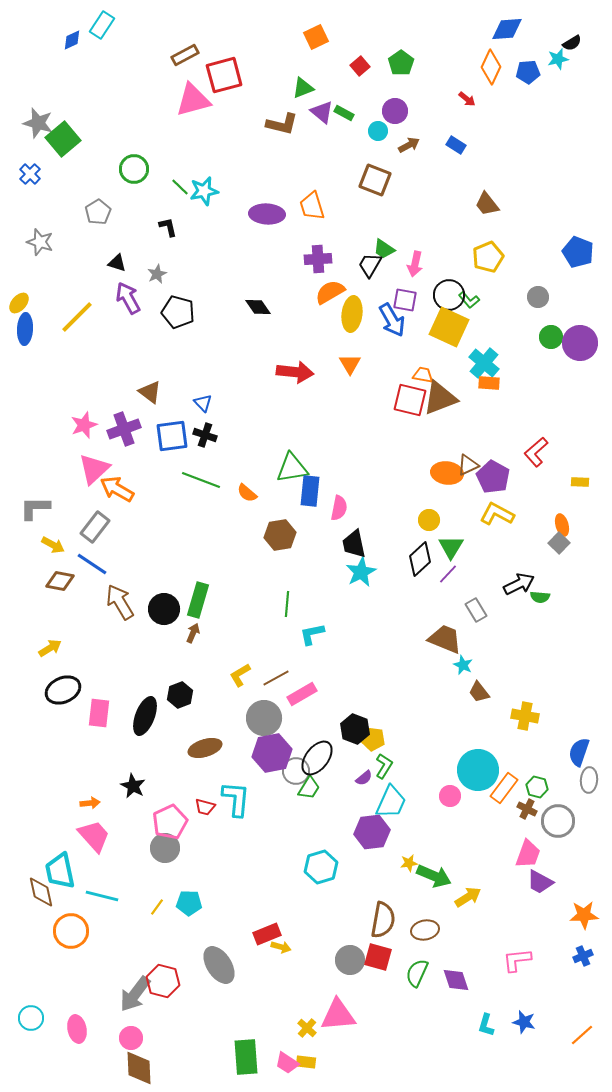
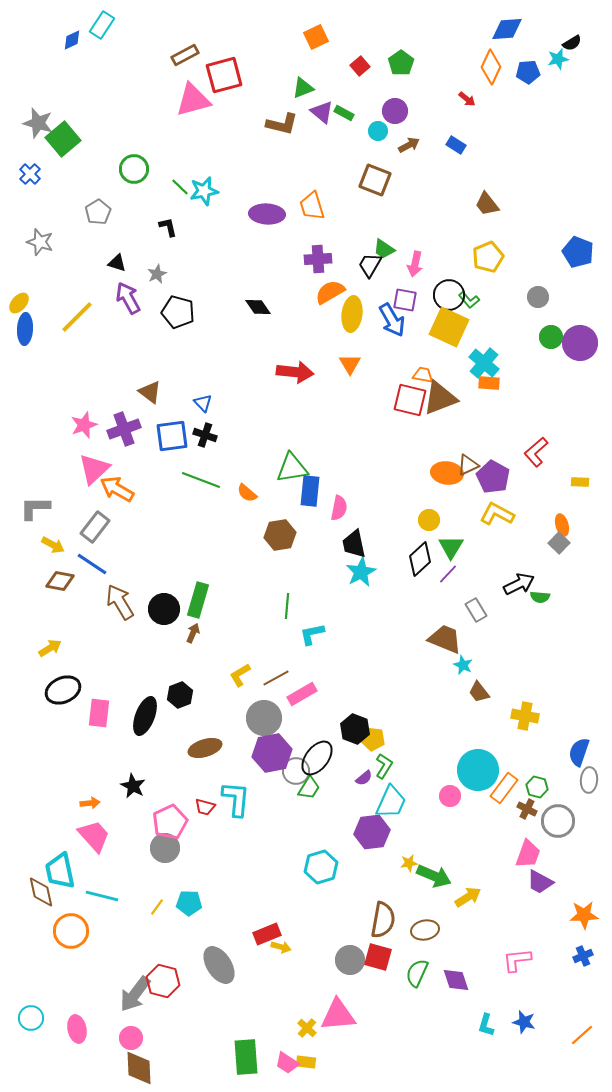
green line at (287, 604): moved 2 px down
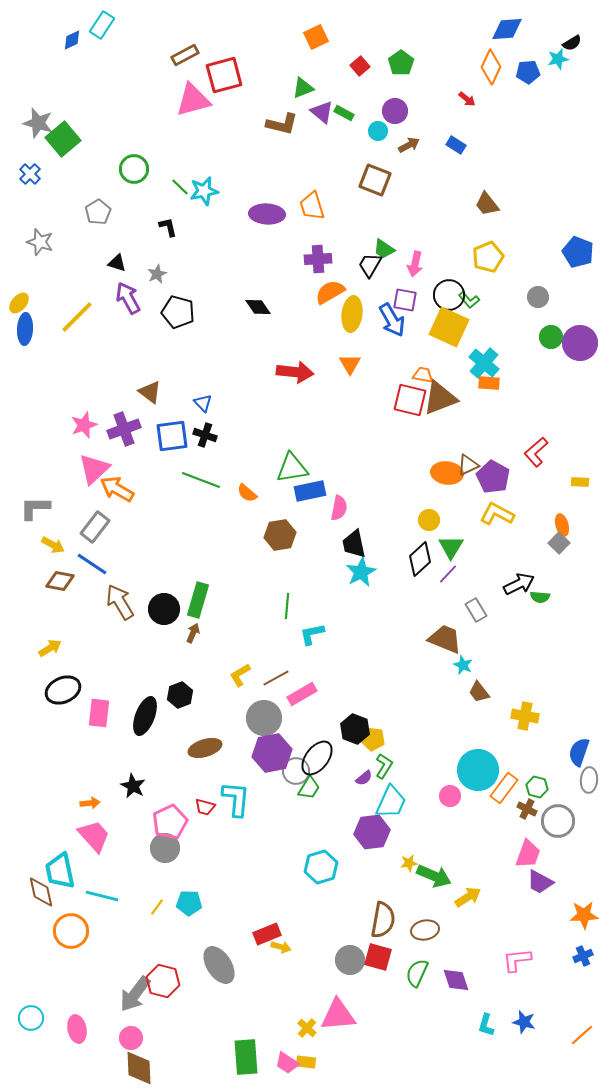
blue rectangle at (310, 491): rotated 72 degrees clockwise
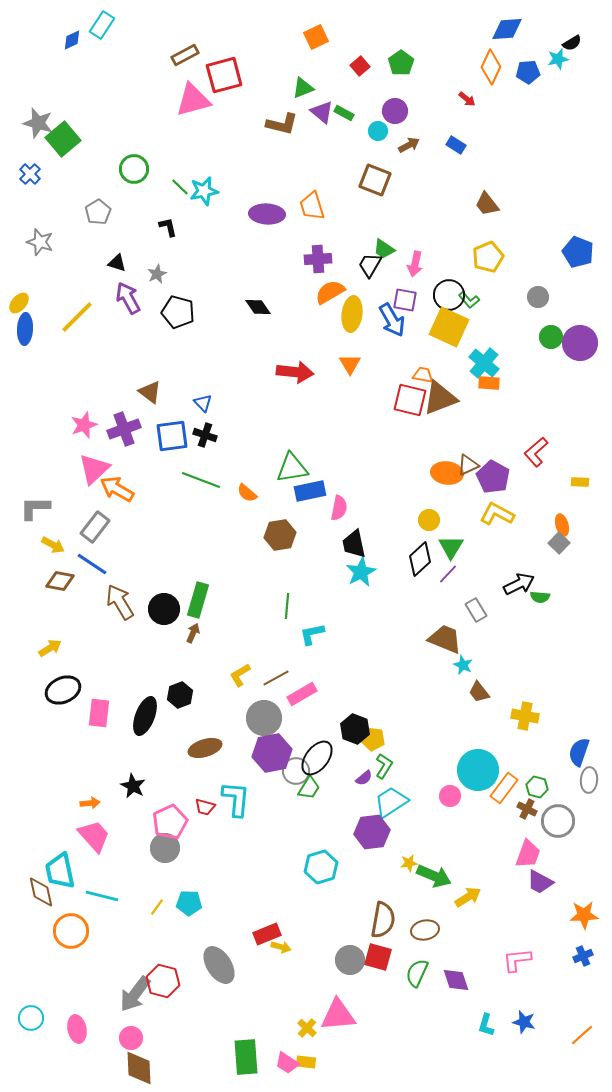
cyan trapezoid at (391, 802): rotated 147 degrees counterclockwise
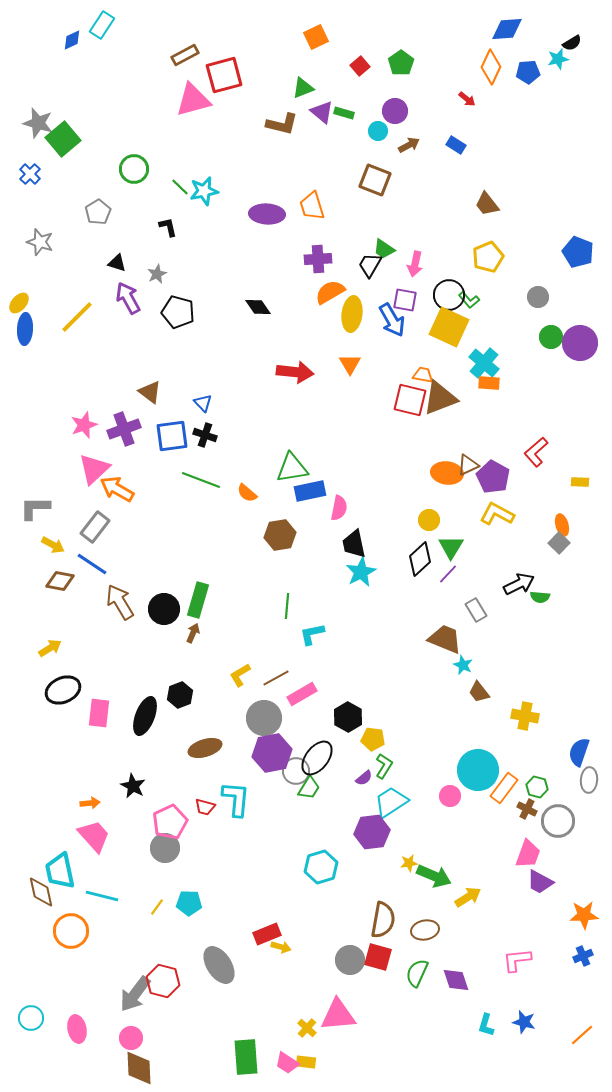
green rectangle at (344, 113): rotated 12 degrees counterclockwise
black hexagon at (355, 729): moved 7 px left, 12 px up; rotated 8 degrees clockwise
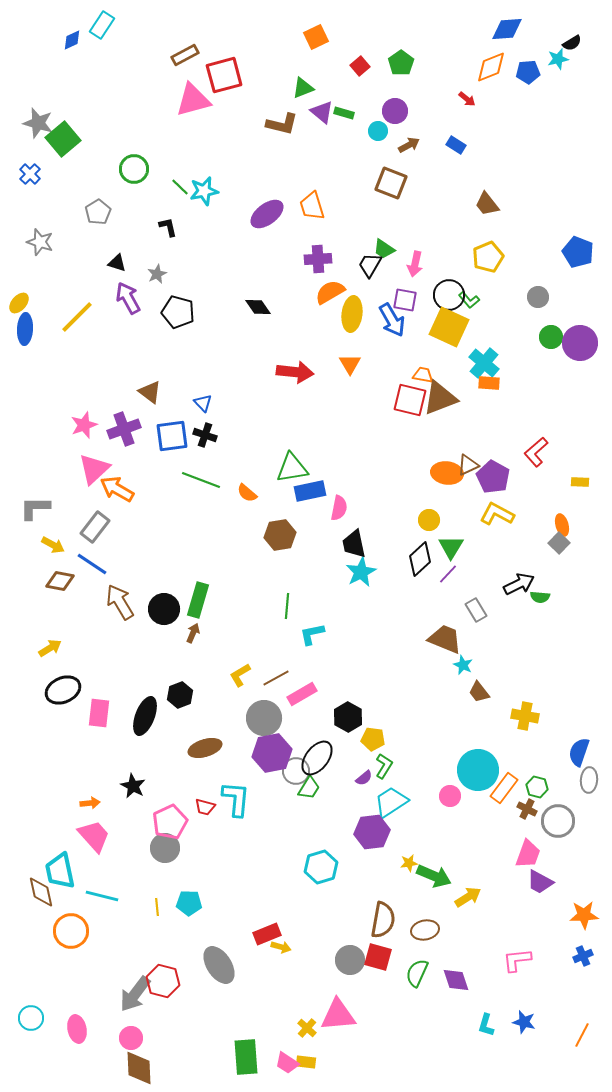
orange diamond at (491, 67): rotated 44 degrees clockwise
brown square at (375, 180): moved 16 px right, 3 px down
purple ellipse at (267, 214): rotated 40 degrees counterclockwise
yellow line at (157, 907): rotated 42 degrees counterclockwise
orange line at (582, 1035): rotated 20 degrees counterclockwise
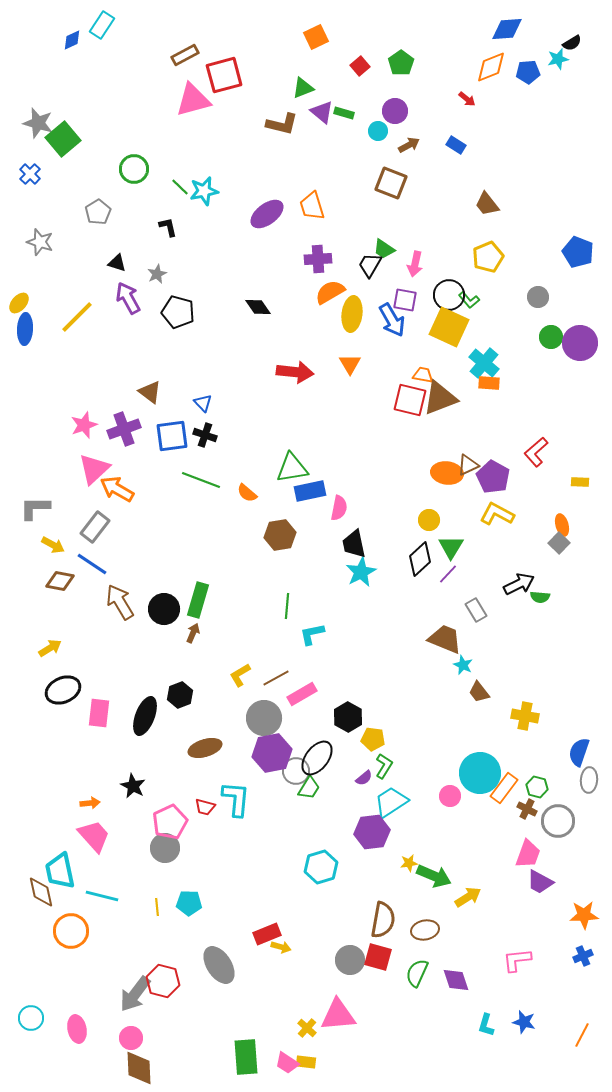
cyan circle at (478, 770): moved 2 px right, 3 px down
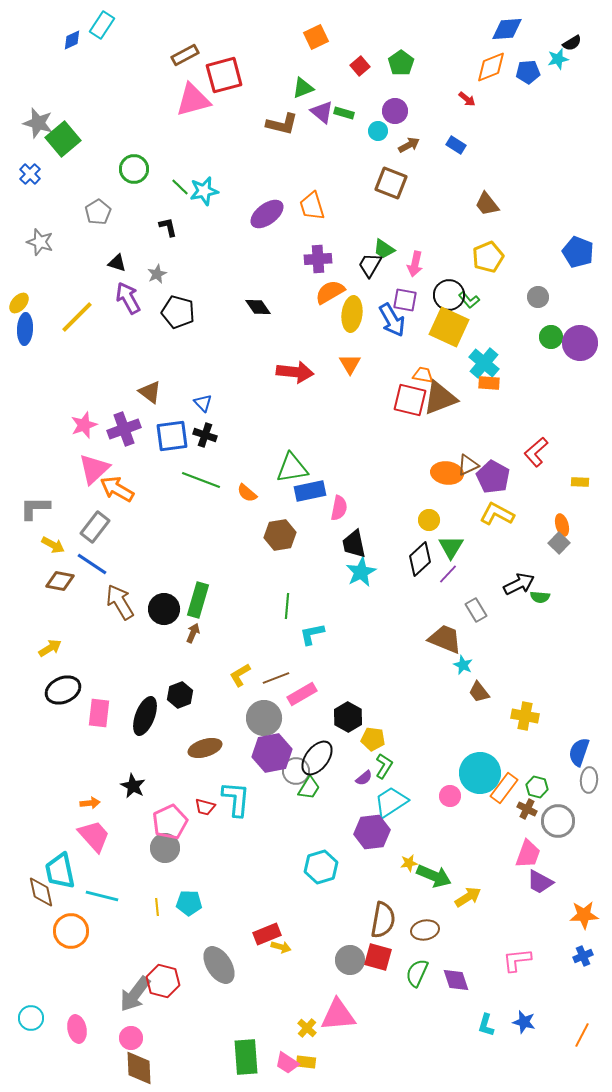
brown line at (276, 678): rotated 8 degrees clockwise
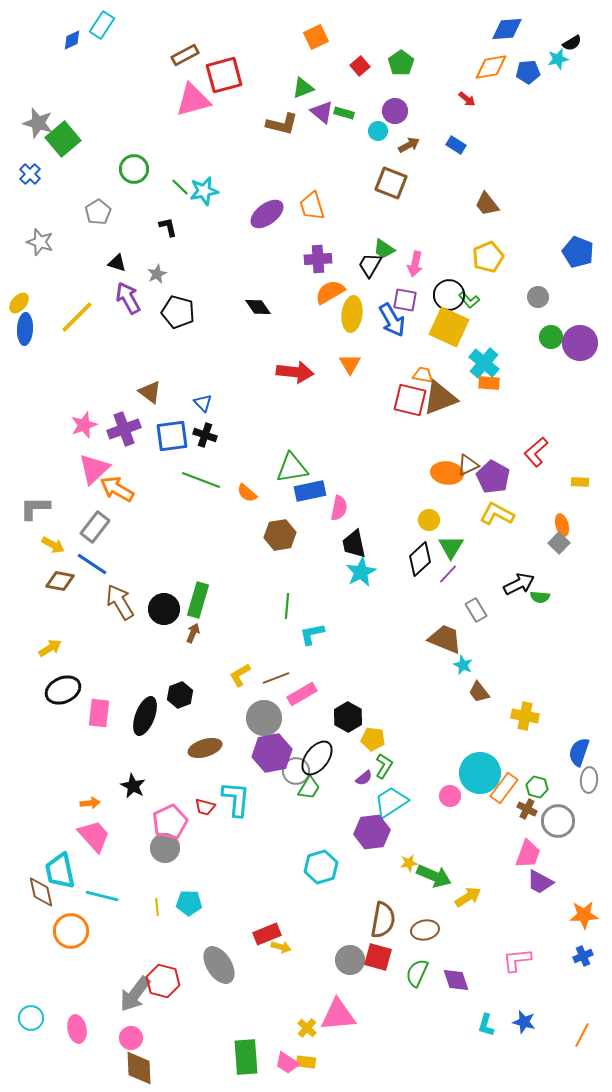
orange diamond at (491, 67): rotated 12 degrees clockwise
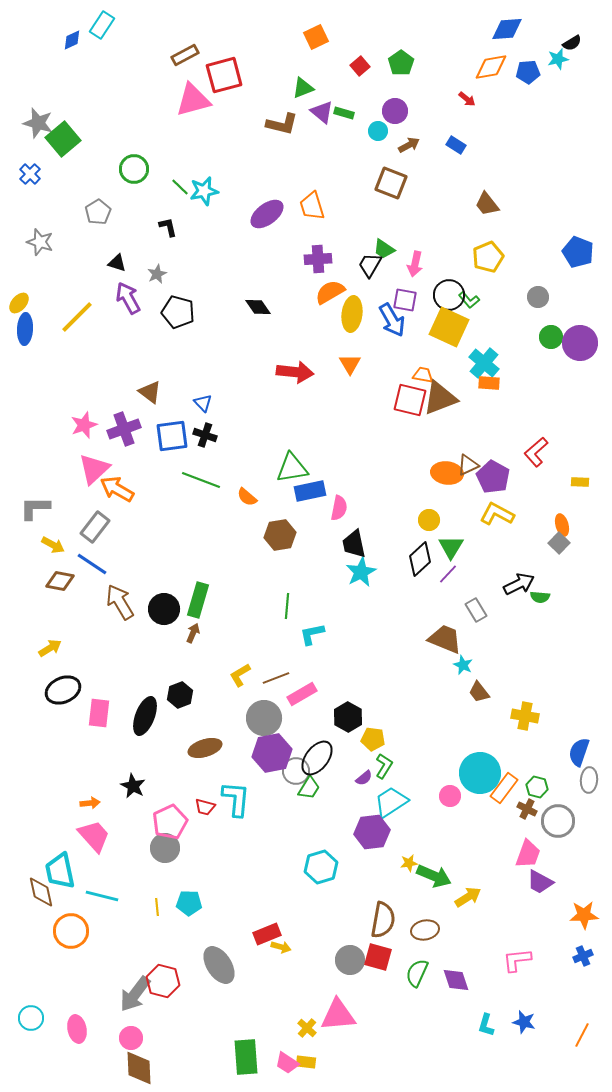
orange semicircle at (247, 493): moved 4 px down
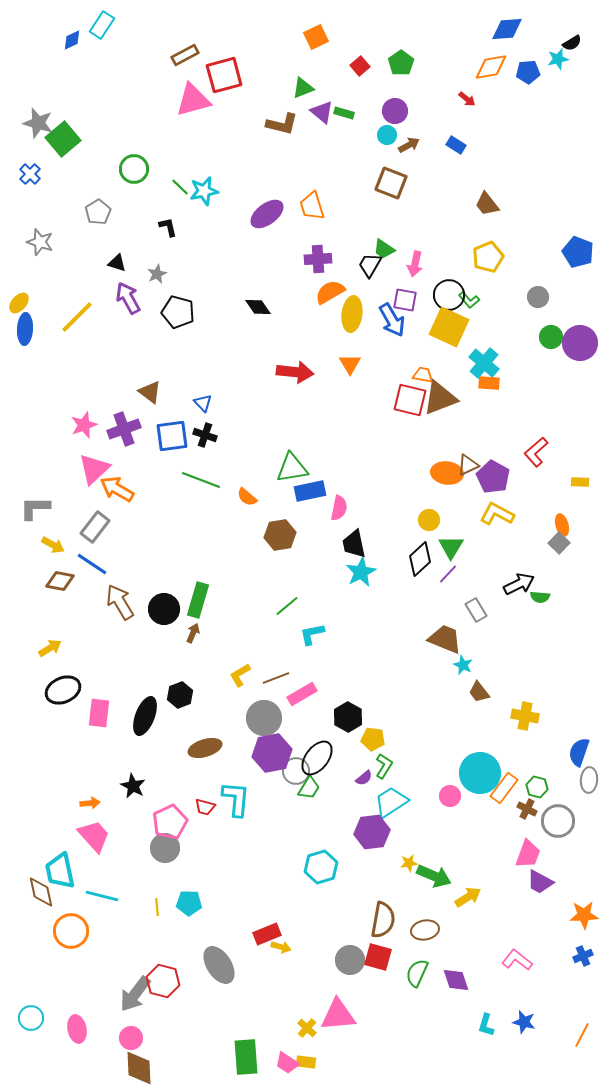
cyan circle at (378, 131): moved 9 px right, 4 px down
green line at (287, 606): rotated 45 degrees clockwise
pink L-shape at (517, 960): rotated 44 degrees clockwise
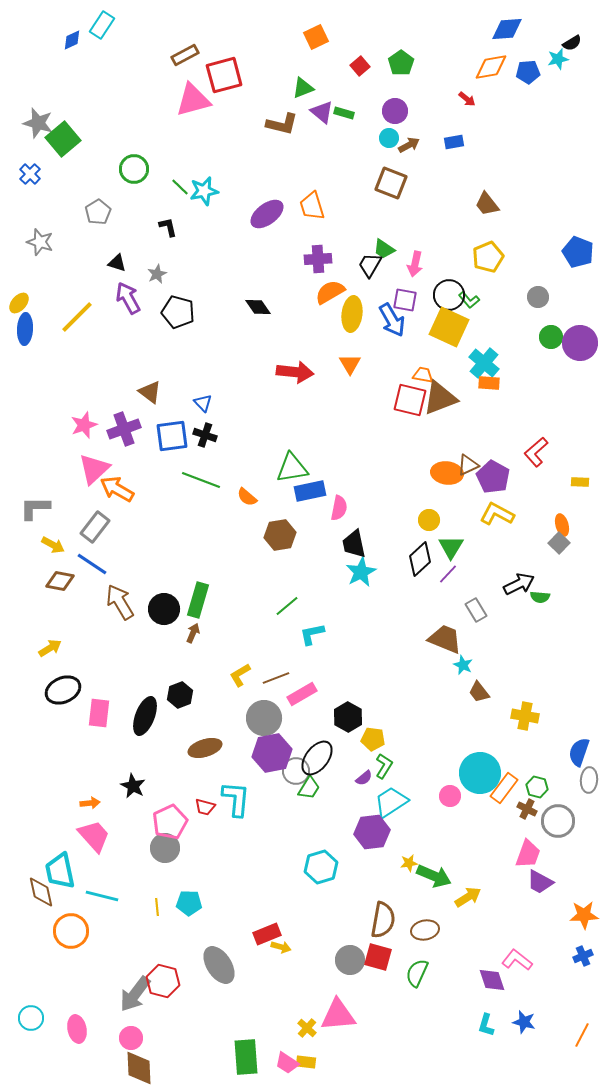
cyan circle at (387, 135): moved 2 px right, 3 px down
blue rectangle at (456, 145): moved 2 px left, 3 px up; rotated 42 degrees counterclockwise
purple diamond at (456, 980): moved 36 px right
